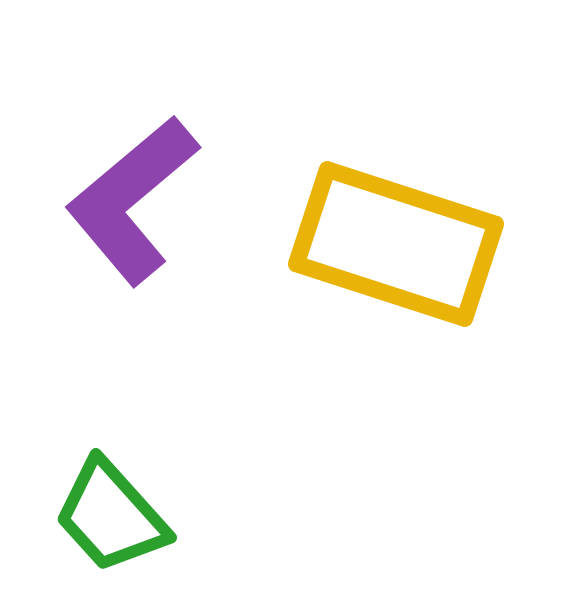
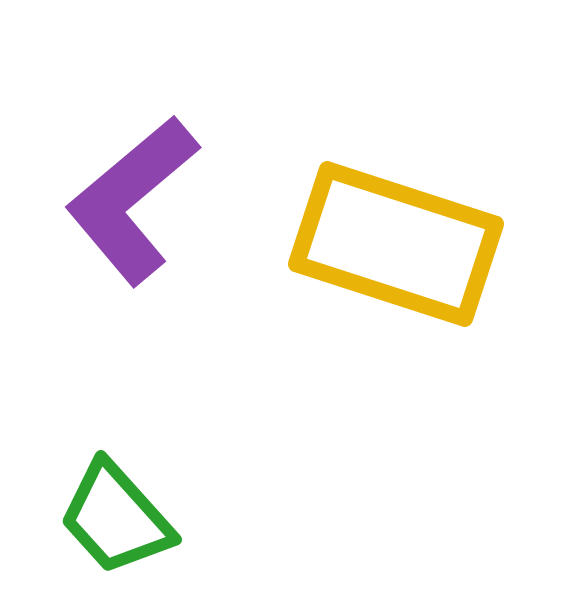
green trapezoid: moved 5 px right, 2 px down
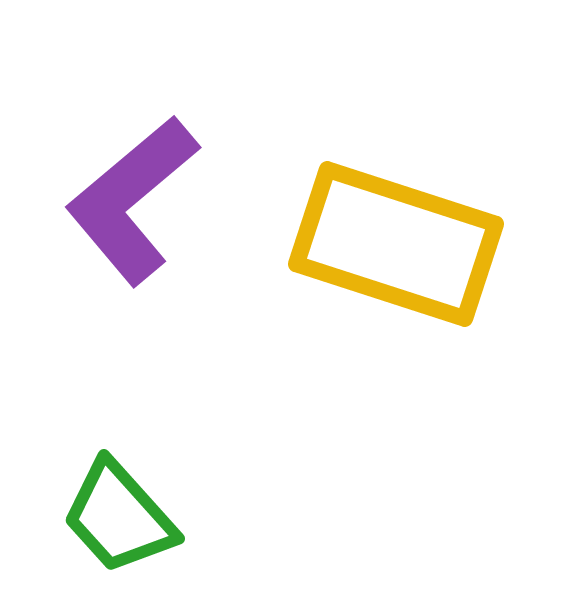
green trapezoid: moved 3 px right, 1 px up
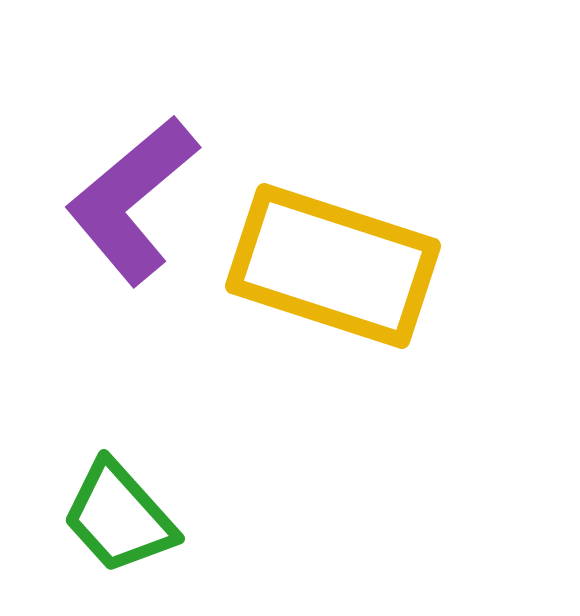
yellow rectangle: moved 63 px left, 22 px down
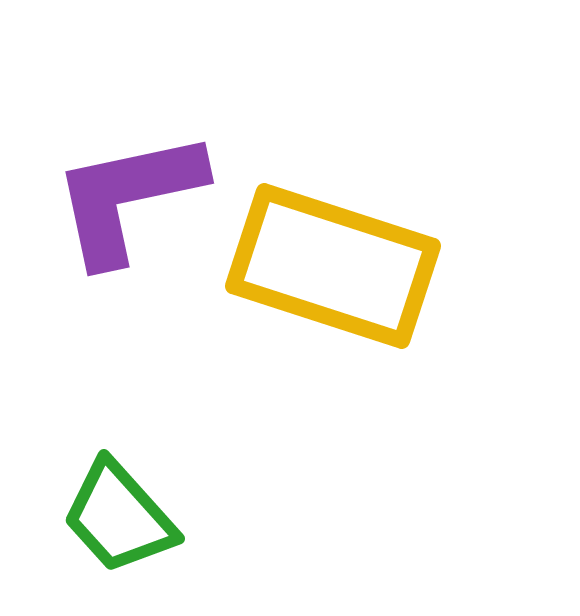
purple L-shape: moved 4 px left, 3 px up; rotated 28 degrees clockwise
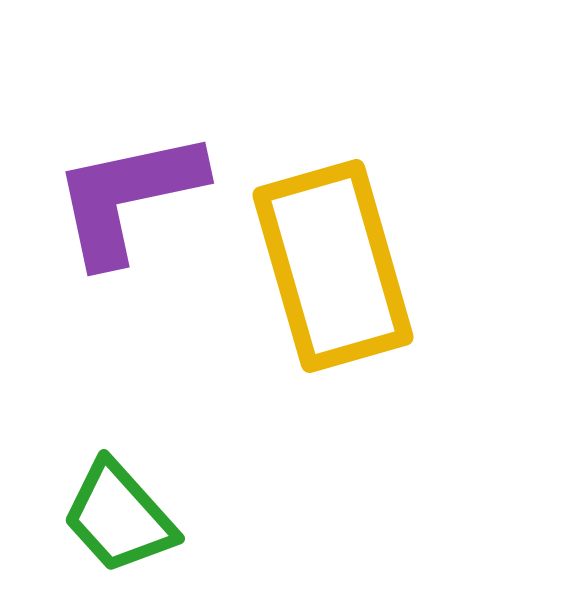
yellow rectangle: rotated 56 degrees clockwise
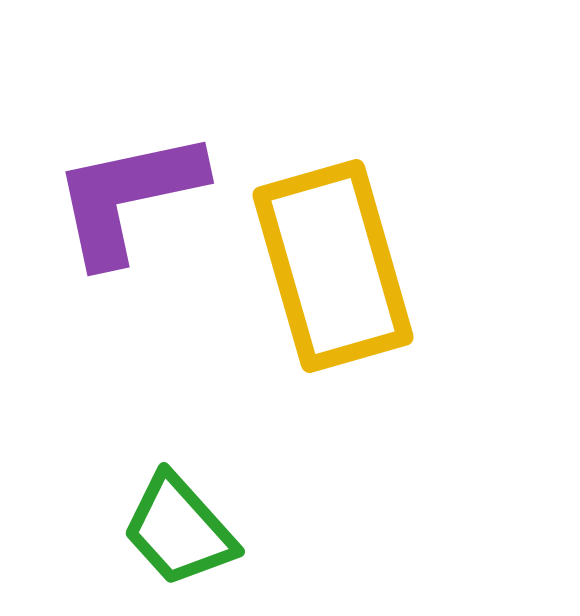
green trapezoid: moved 60 px right, 13 px down
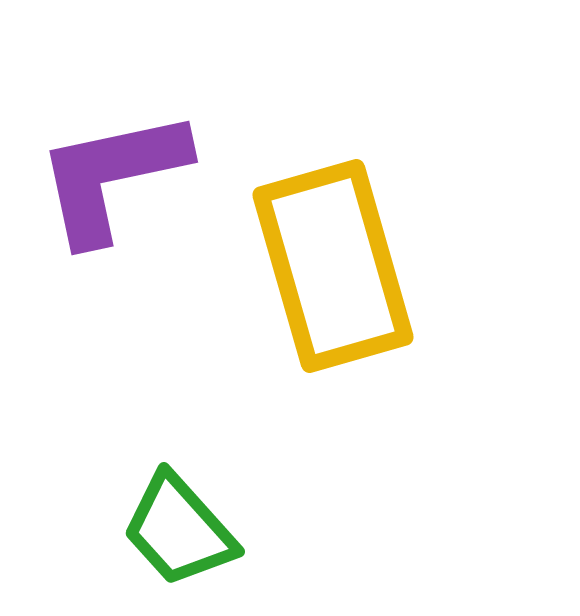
purple L-shape: moved 16 px left, 21 px up
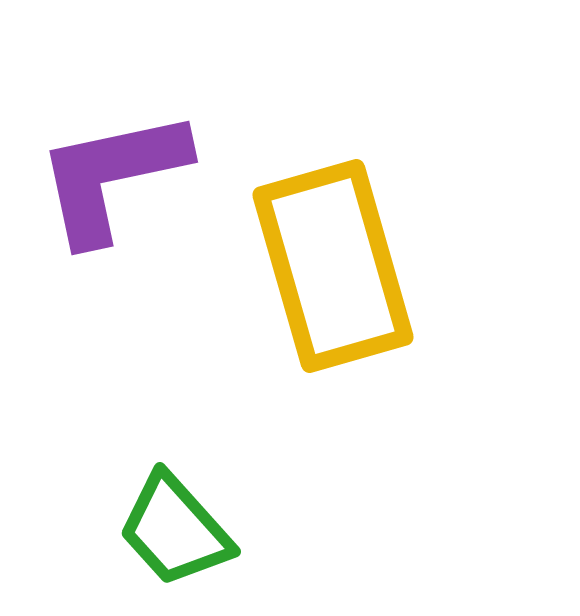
green trapezoid: moved 4 px left
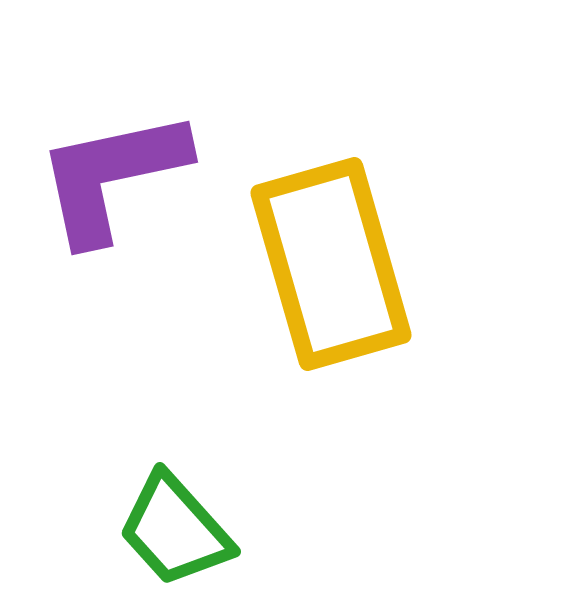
yellow rectangle: moved 2 px left, 2 px up
